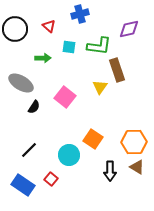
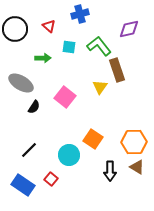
green L-shape: rotated 135 degrees counterclockwise
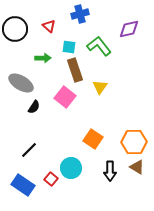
brown rectangle: moved 42 px left
cyan circle: moved 2 px right, 13 px down
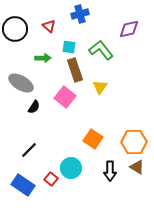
green L-shape: moved 2 px right, 4 px down
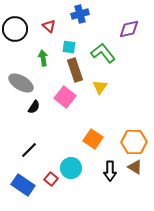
green L-shape: moved 2 px right, 3 px down
green arrow: rotated 98 degrees counterclockwise
brown triangle: moved 2 px left
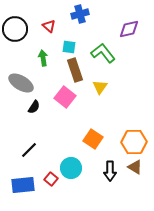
blue rectangle: rotated 40 degrees counterclockwise
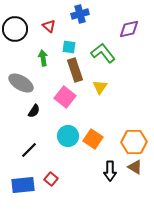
black semicircle: moved 4 px down
cyan circle: moved 3 px left, 32 px up
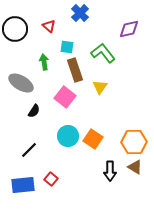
blue cross: moved 1 px up; rotated 30 degrees counterclockwise
cyan square: moved 2 px left
green arrow: moved 1 px right, 4 px down
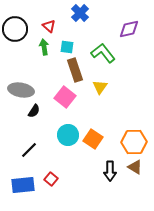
green arrow: moved 15 px up
gray ellipse: moved 7 px down; rotated 20 degrees counterclockwise
cyan circle: moved 1 px up
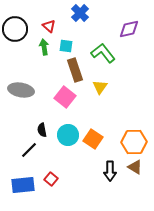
cyan square: moved 1 px left, 1 px up
black semicircle: moved 8 px right, 19 px down; rotated 136 degrees clockwise
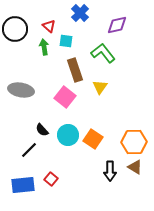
purple diamond: moved 12 px left, 4 px up
cyan square: moved 5 px up
black semicircle: rotated 32 degrees counterclockwise
